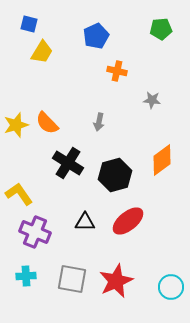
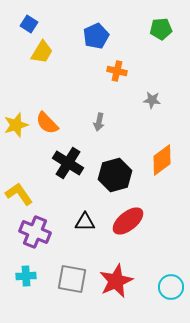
blue square: rotated 18 degrees clockwise
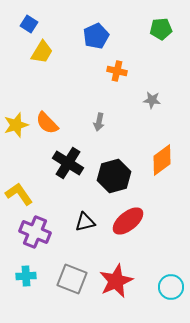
black hexagon: moved 1 px left, 1 px down
black triangle: rotated 15 degrees counterclockwise
gray square: rotated 12 degrees clockwise
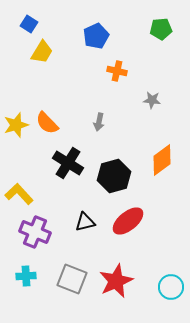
yellow L-shape: rotated 8 degrees counterclockwise
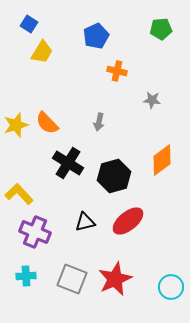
red star: moved 1 px left, 2 px up
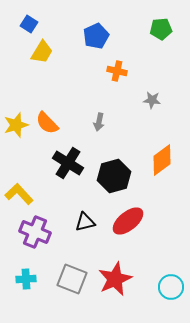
cyan cross: moved 3 px down
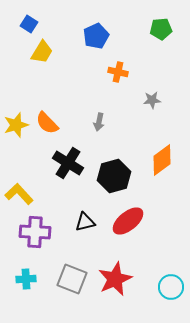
orange cross: moved 1 px right, 1 px down
gray star: rotated 12 degrees counterclockwise
purple cross: rotated 20 degrees counterclockwise
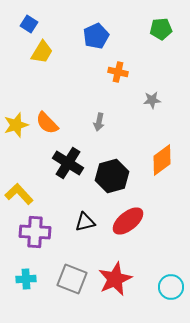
black hexagon: moved 2 px left
